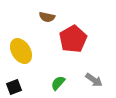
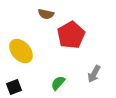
brown semicircle: moved 1 px left, 3 px up
red pentagon: moved 2 px left, 4 px up
yellow ellipse: rotated 10 degrees counterclockwise
gray arrow: moved 6 px up; rotated 84 degrees clockwise
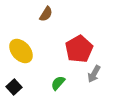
brown semicircle: rotated 70 degrees counterclockwise
red pentagon: moved 8 px right, 14 px down
black square: rotated 21 degrees counterclockwise
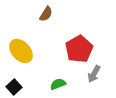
green semicircle: moved 1 px down; rotated 28 degrees clockwise
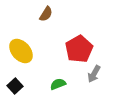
black square: moved 1 px right, 1 px up
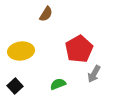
yellow ellipse: rotated 55 degrees counterclockwise
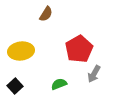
green semicircle: moved 1 px right
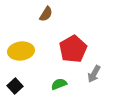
red pentagon: moved 6 px left
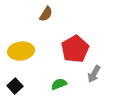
red pentagon: moved 2 px right
